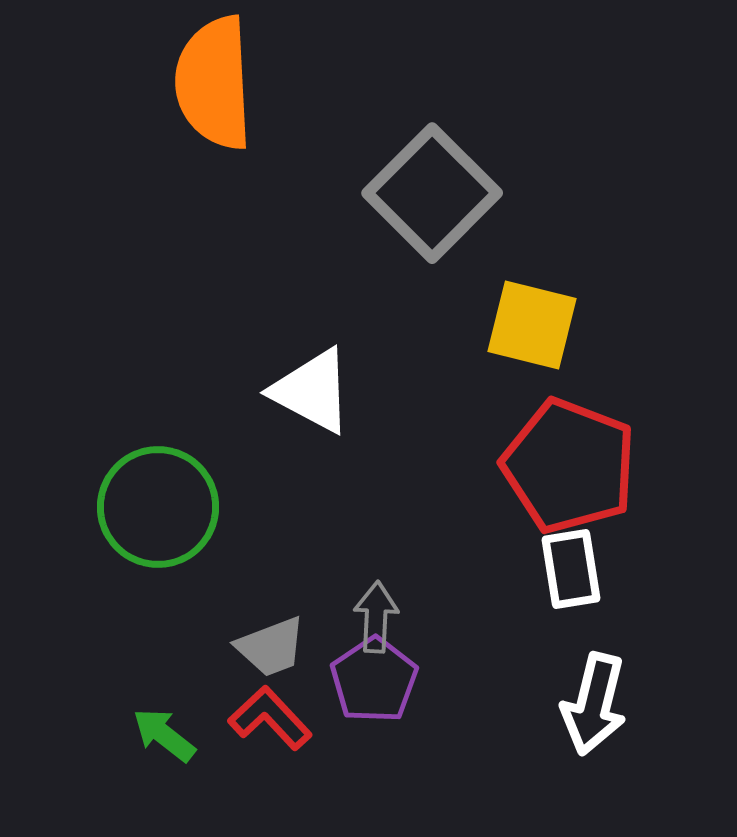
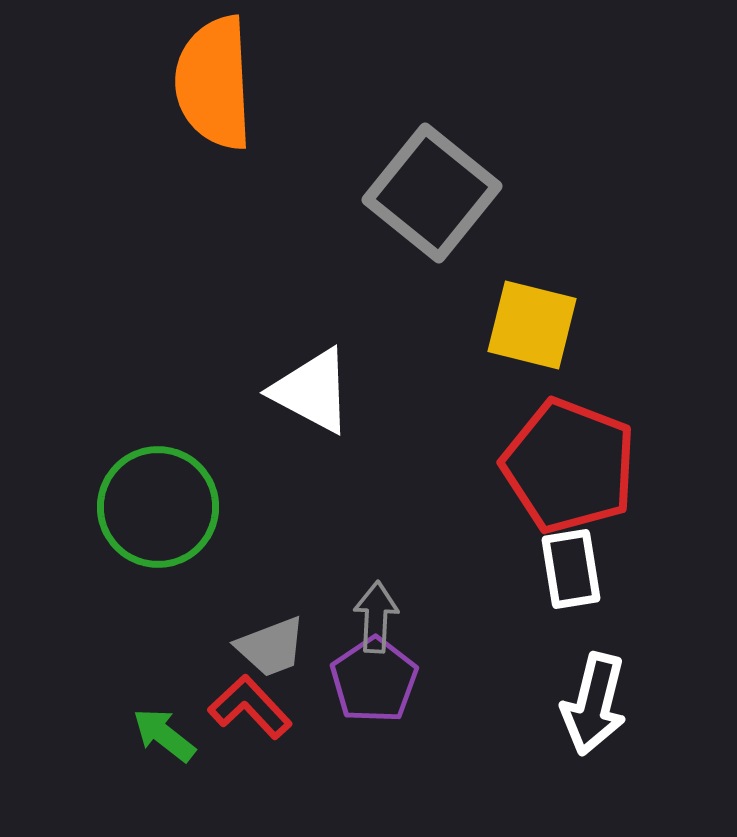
gray square: rotated 6 degrees counterclockwise
red L-shape: moved 20 px left, 11 px up
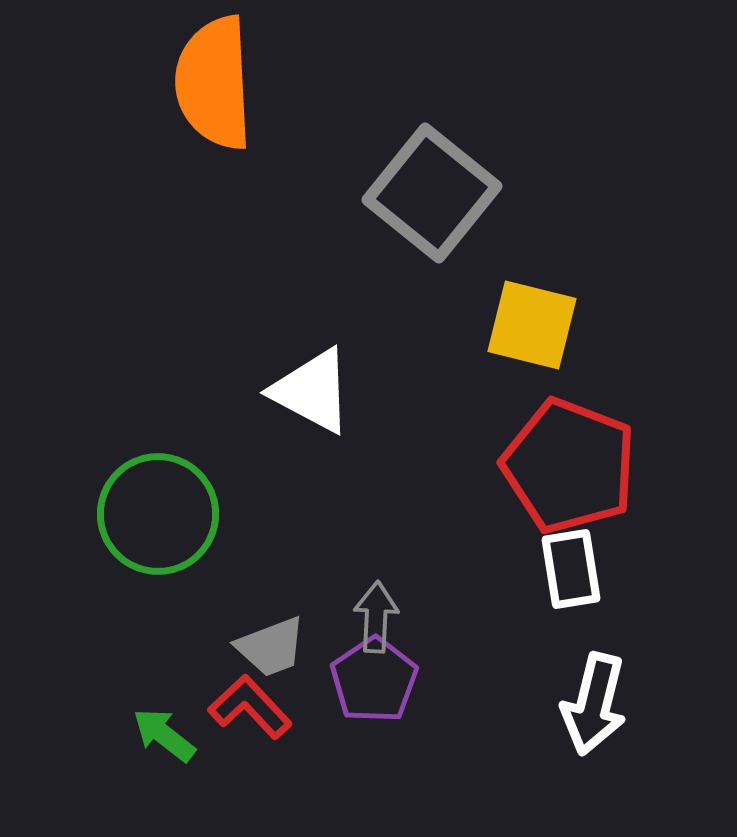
green circle: moved 7 px down
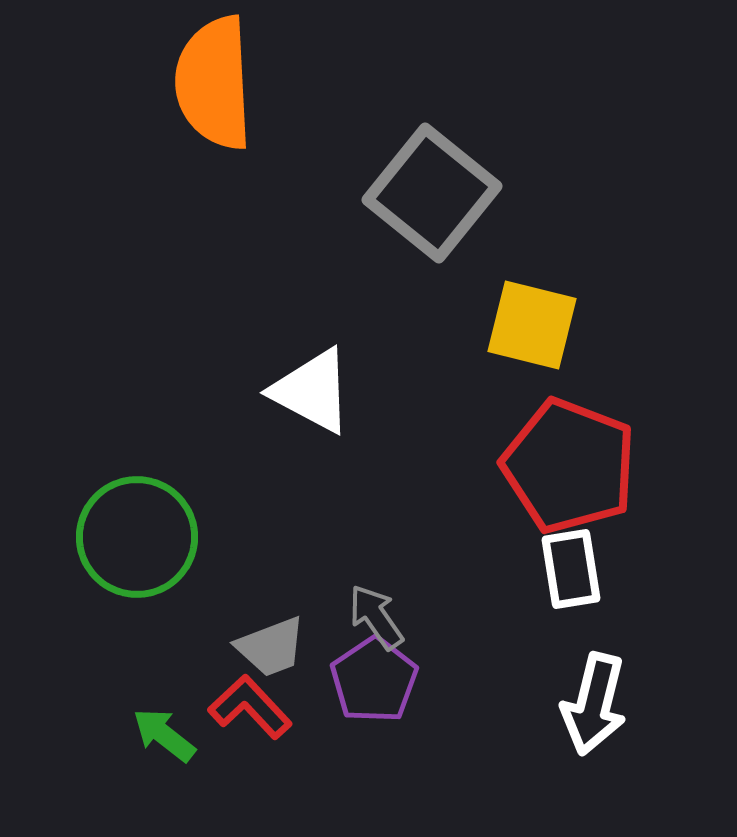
green circle: moved 21 px left, 23 px down
gray arrow: rotated 38 degrees counterclockwise
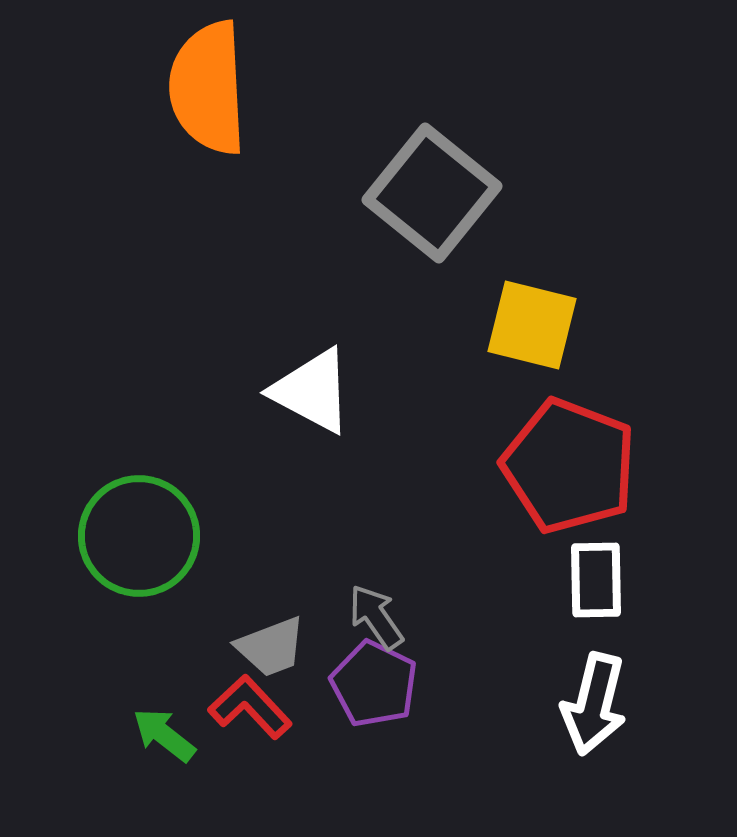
orange semicircle: moved 6 px left, 5 px down
green circle: moved 2 px right, 1 px up
white rectangle: moved 25 px right, 11 px down; rotated 8 degrees clockwise
purple pentagon: moved 4 px down; rotated 12 degrees counterclockwise
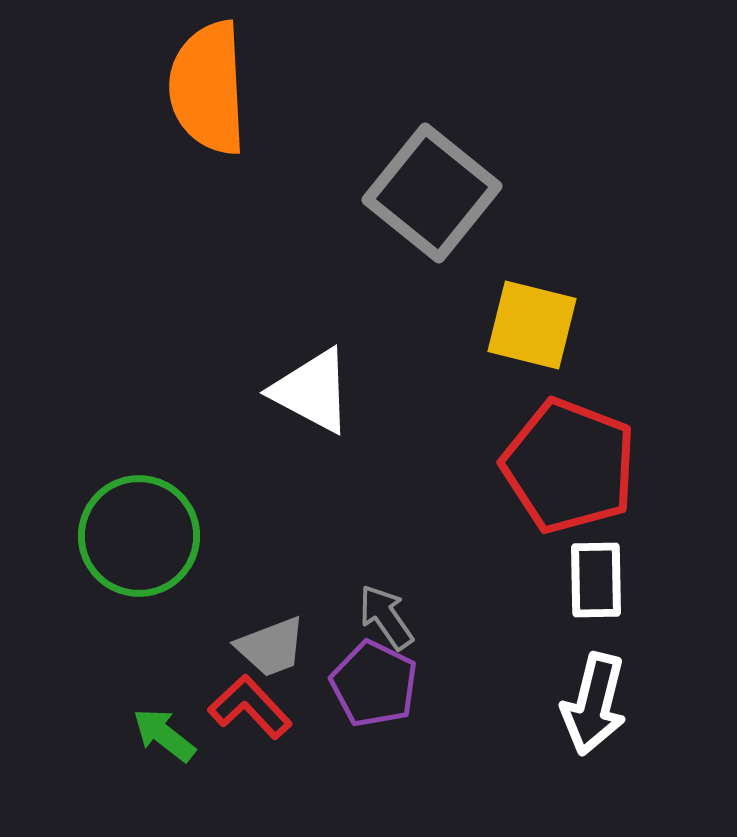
gray arrow: moved 10 px right
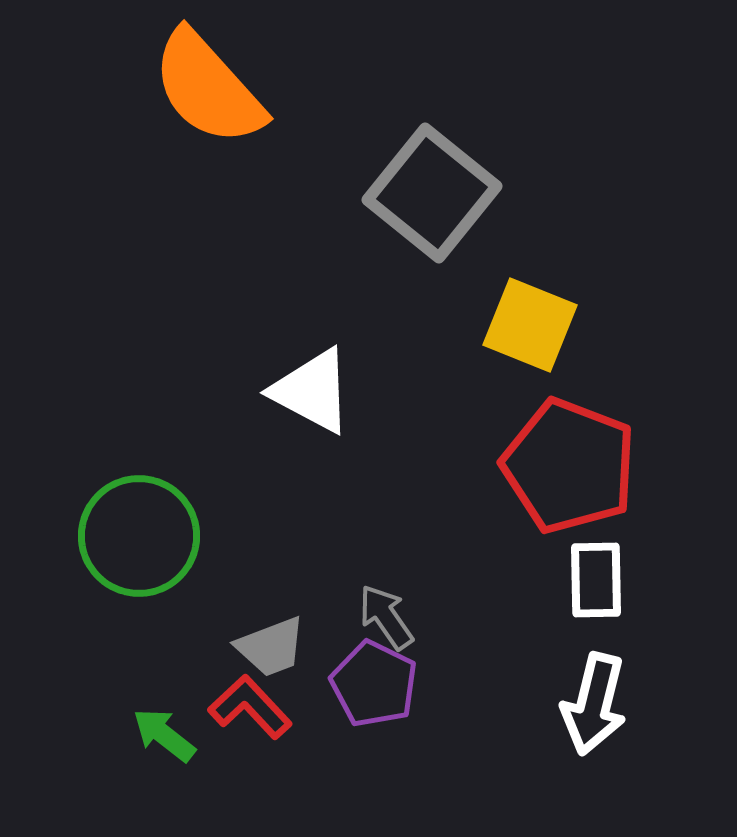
orange semicircle: rotated 39 degrees counterclockwise
yellow square: moved 2 px left; rotated 8 degrees clockwise
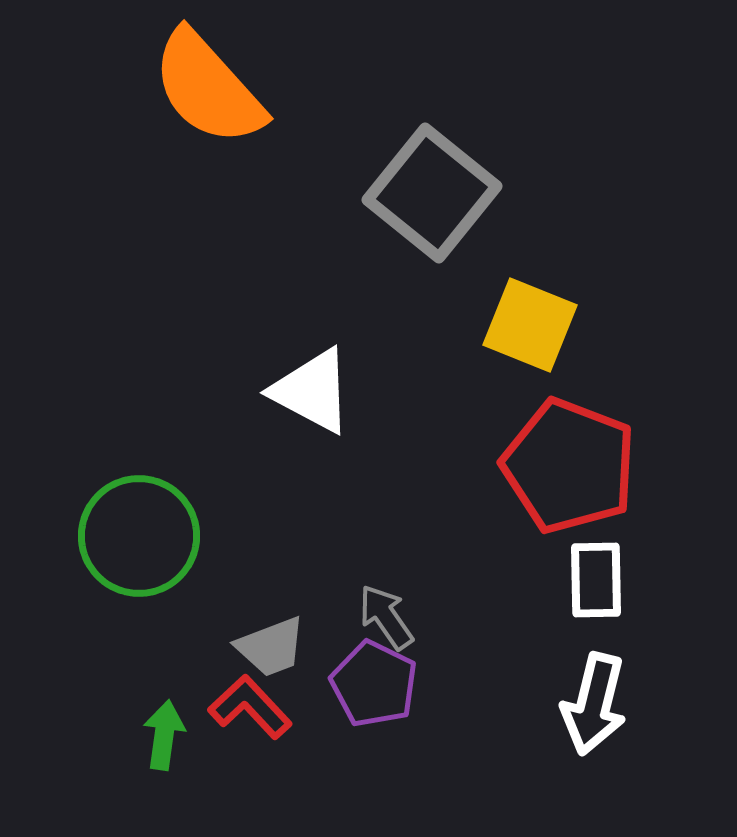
green arrow: rotated 60 degrees clockwise
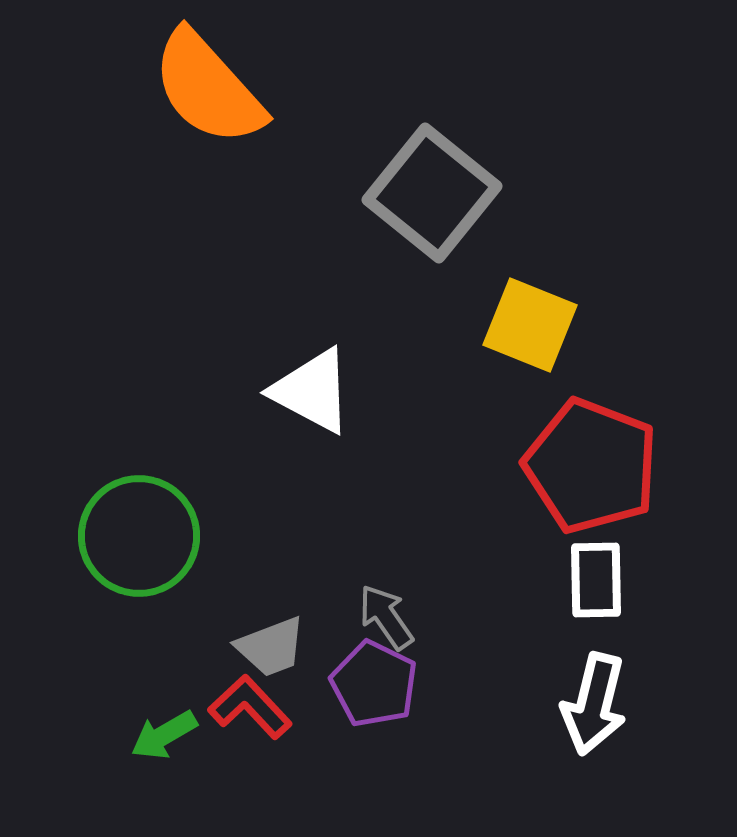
red pentagon: moved 22 px right
green arrow: rotated 128 degrees counterclockwise
